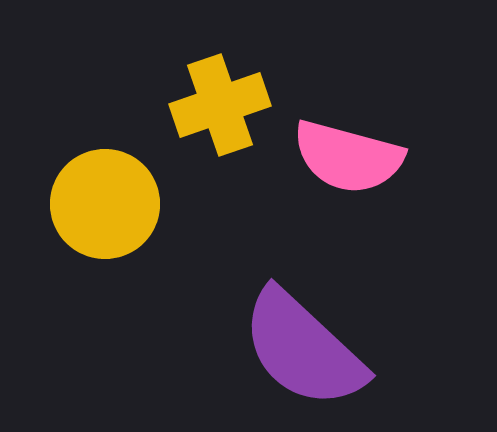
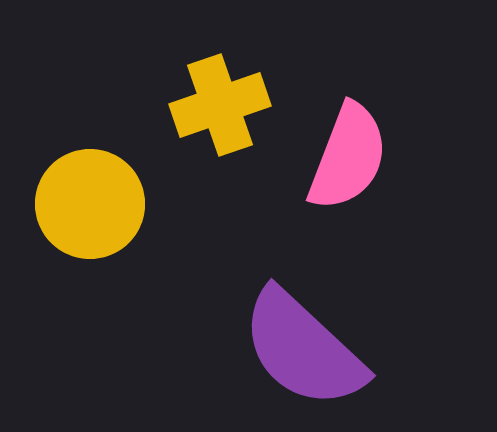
pink semicircle: rotated 84 degrees counterclockwise
yellow circle: moved 15 px left
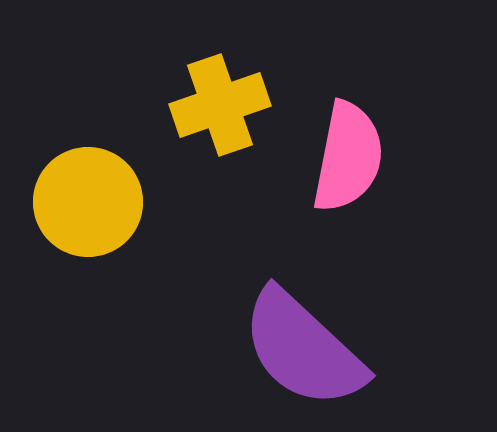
pink semicircle: rotated 10 degrees counterclockwise
yellow circle: moved 2 px left, 2 px up
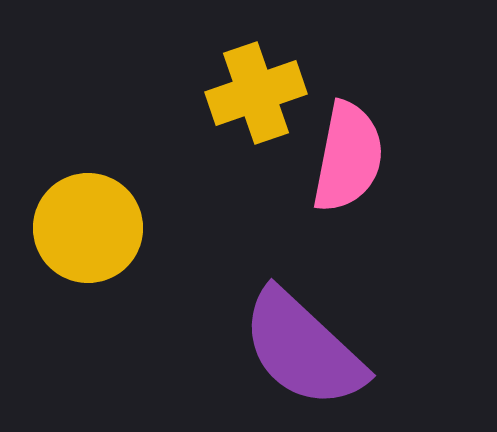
yellow cross: moved 36 px right, 12 px up
yellow circle: moved 26 px down
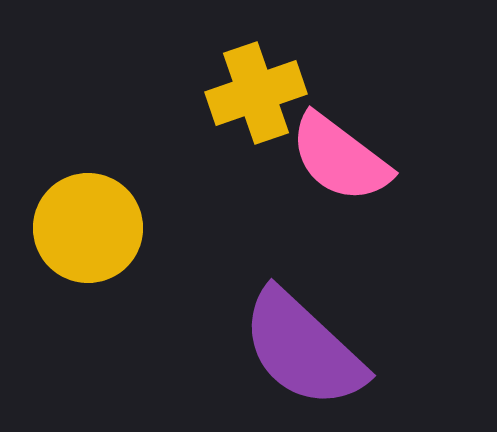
pink semicircle: moved 8 px left, 1 px down; rotated 116 degrees clockwise
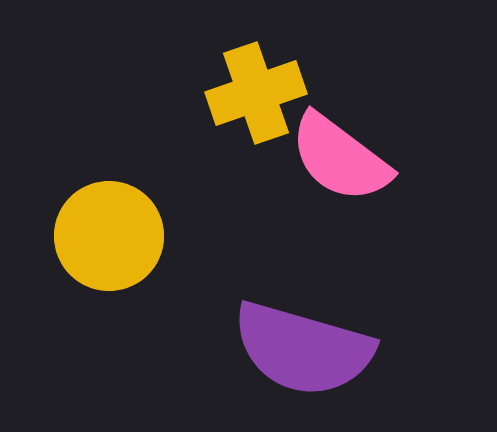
yellow circle: moved 21 px right, 8 px down
purple semicircle: rotated 27 degrees counterclockwise
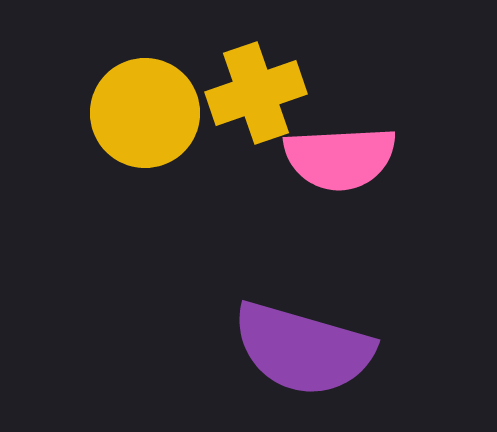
pink semicircle: rotated 40 degrees counterclockwise
yellow circle: moved 36 px right, 123 px up
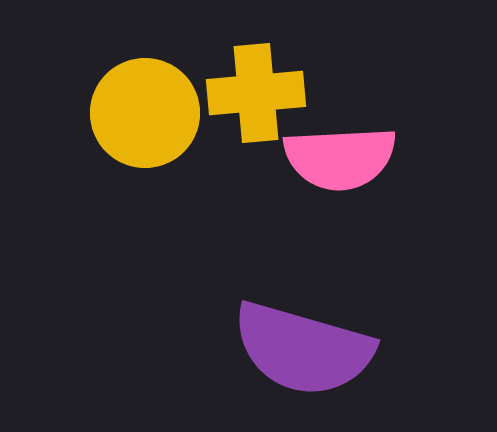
yellow cross: rotated 14 degrees clockwise
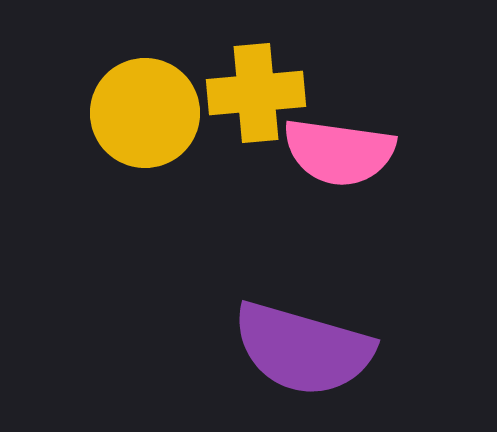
pink semicircle: moved 1 px left, 6 px up; rotated 11 degrees clockwise
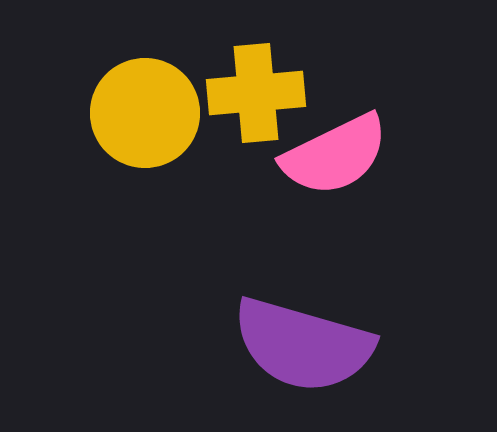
pink semicircle: moved 4 px left, 3 px down; rotated 34 degrees counterclockwise
purple semicircle: moved 4 px up
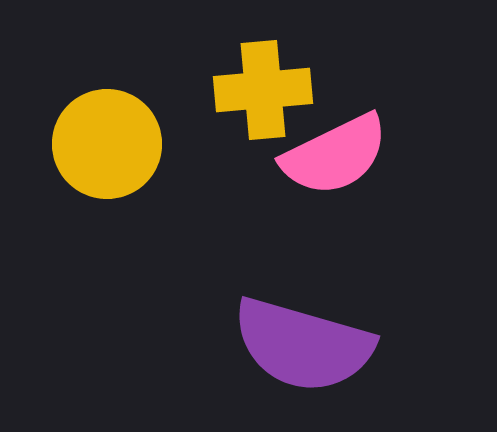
yellow cross: moved 7 px right, 3 px up
yellow circle: moved 38 px left, 31 px down
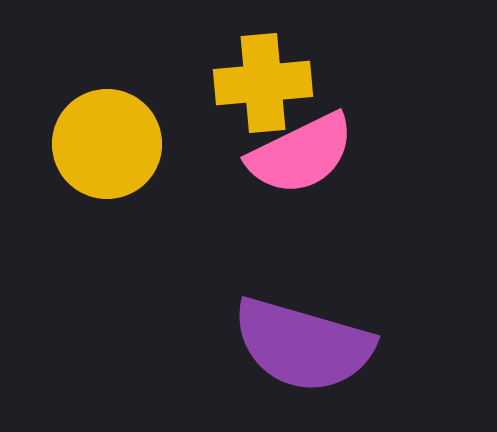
yellow cross: moved 7 px up
pink semicircle: moved 34 px left, 1 px up
